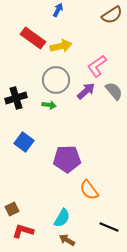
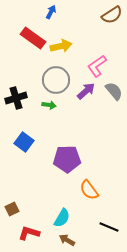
blue arrow: moved 7 px left, 2 px down
red L-shape: moved 6 px right, 2 px down
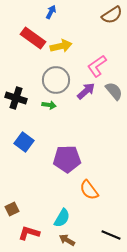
black cross: rotated 35 degrees clockwise
black line: moved 2 px right, 8 px down
